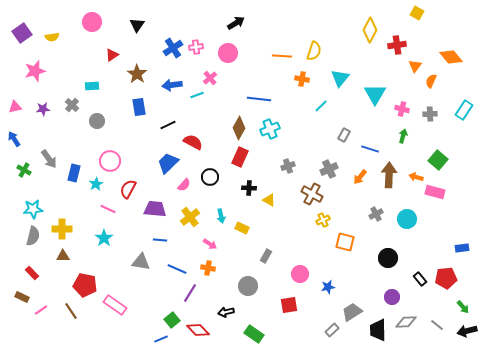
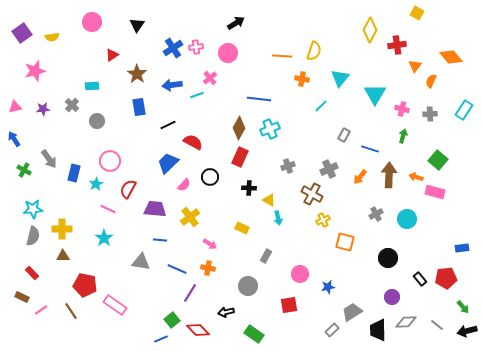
cyan arrow at (221, 216): moved 57 px right, 2 px down
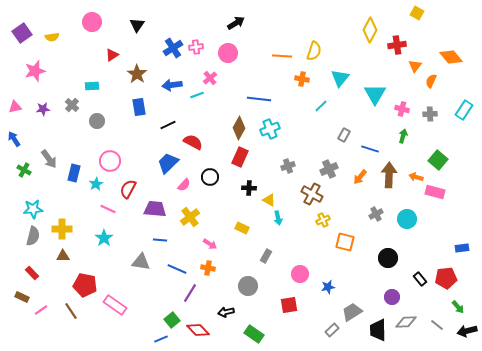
green arrow at (463, 307): moved 5 px left
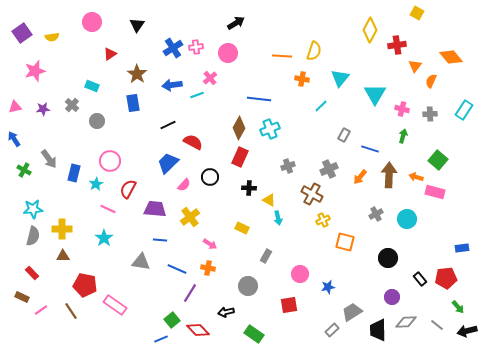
red triangle at (112, 55): moved 2 px left, 1 px up
cyan rectangle at (92, 86): rotated 24 degrees clockwise
blue rectangle at (139, 107): moved 6 px left, 4 px up
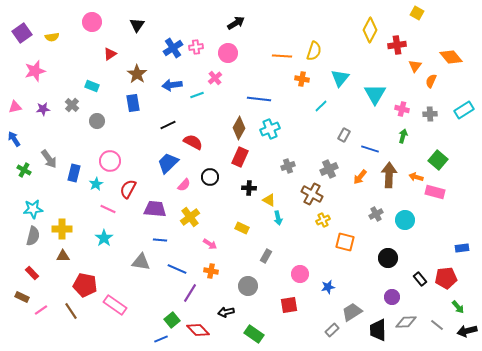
pink cross at (210, 78): moved 5 px right
cyan rectangle at (464, 110): rotated 24 degrees clockwise
cyan circle at (407, 219): moved 2 px left, 1 px down
orange cross at (208, 268): moved 3 px right, 3 px down
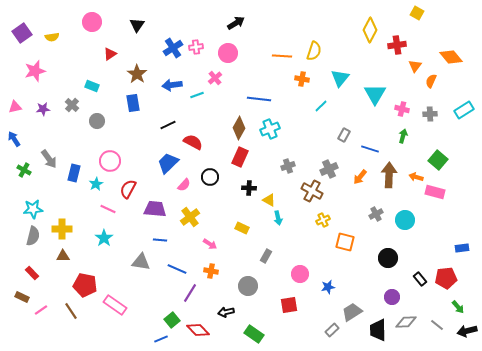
brown cross at (312, 194): moved 3 px up
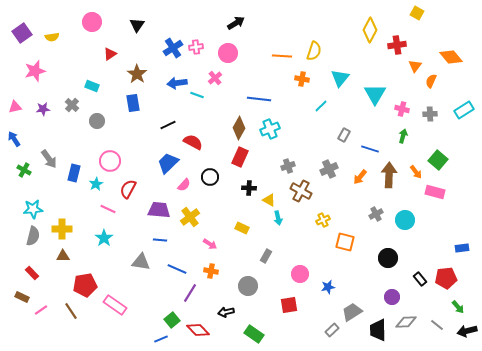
blue arrow at (172, 85): moved 5 px right, 2 px up
cyan line at (197, 95): rotated 40 degrees clockwise
orange arrow at (416, 177): moved 5 px up; rotated 144 degrees counterclockwise
brown cross at (312, 191): moved 11 px left
purple trapezoid at (155, 209): moved 4 px right, 1 px down
red pentagon at (85, 285): rotated 20 degrees counterclockwise
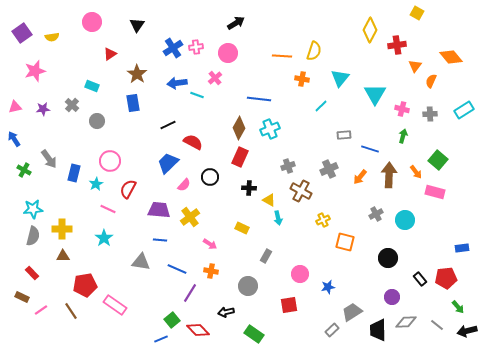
gray rectangle at (344, 135): rotated 56 degrees clockwise
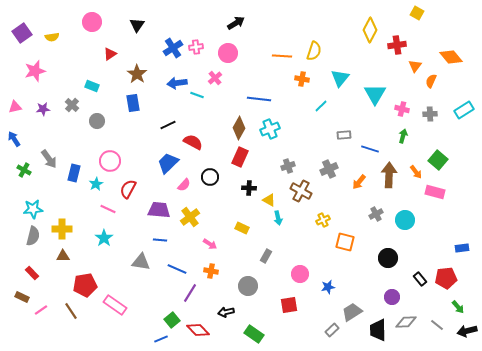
orange arrow at (360, 177): moved 1 px left, 5 px down
